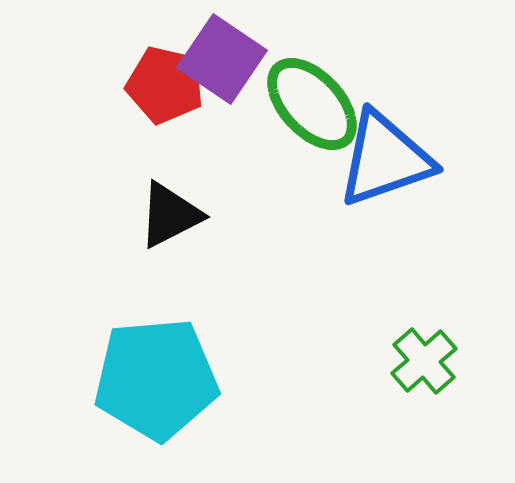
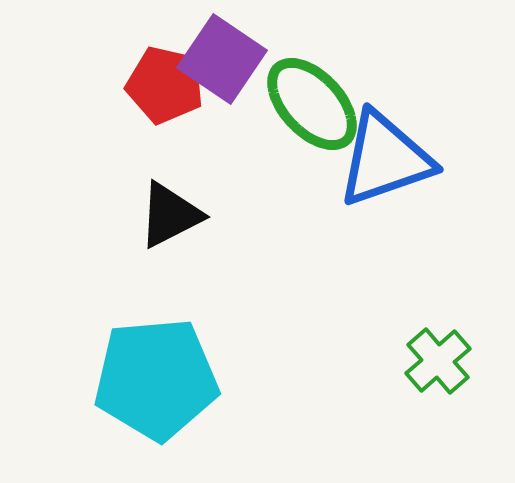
green cross: moved 14 px right
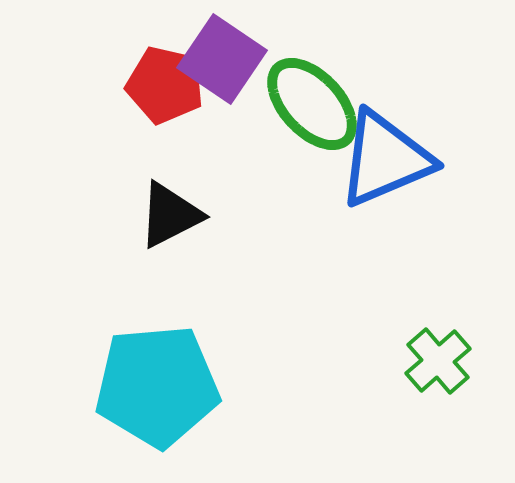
blue triangle: rotated 4 degrees counterclockwise
cyan pentagon: moved 1 px right, 7 px down
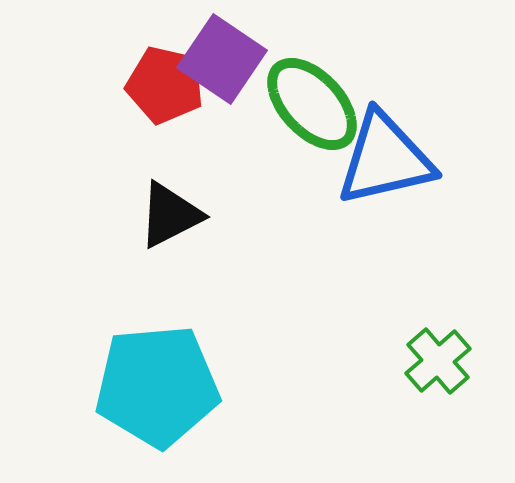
blue triangle: rotated 10 degrees clockwise
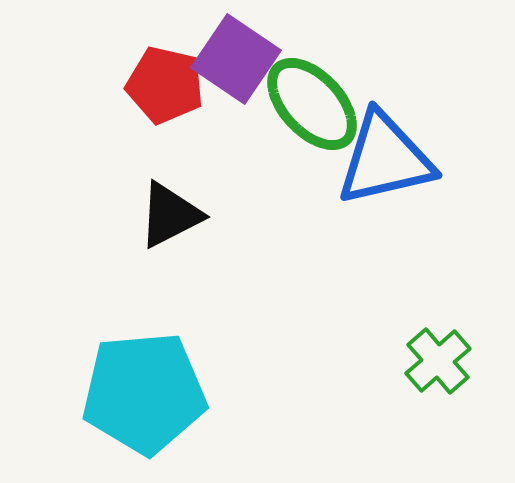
purple square: moved 14 px right
cyan pentagon: moved 13 px left, 7 px down
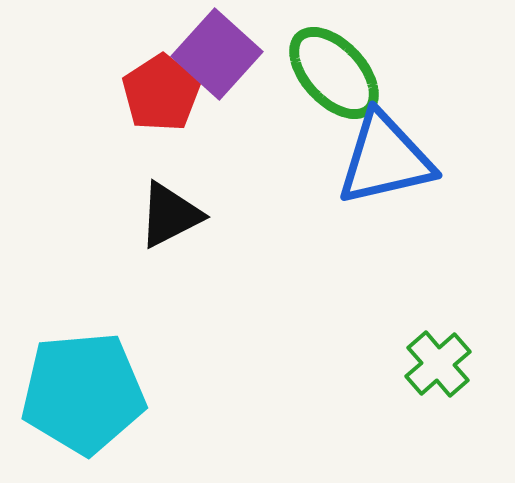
purple square: moved 19 px left, 5 px up; rotated 8 degrees clockwise
red pentagon: moved 4 px left, 8 px down; rotated 26 degrees clockwise
green ellipse: moved 22 px right, 31 px up
green cross: moved 3 px down
cyan pentagon: moved 61 px left
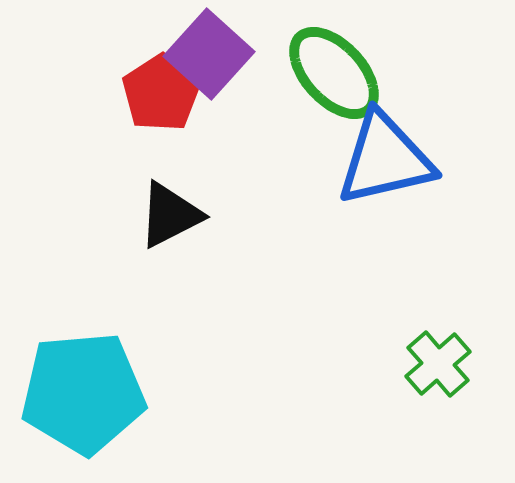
purple square: moved 8 px left
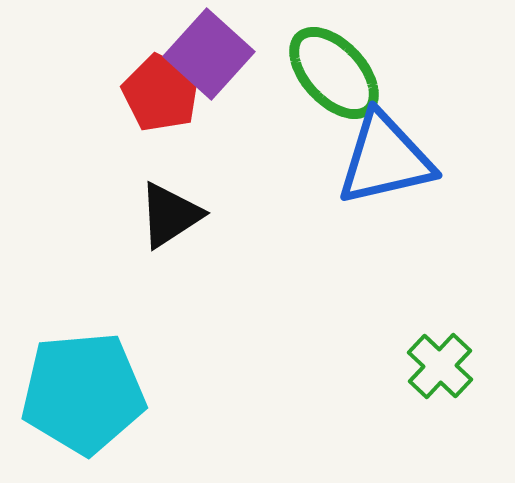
red pentagon: rotated 12 degrees counterclockwise
black triangle: rotated 6 degrees counterclockwise
green cross: moved 2 px right, 2 px down; rotated 6 degrees counterclockwise
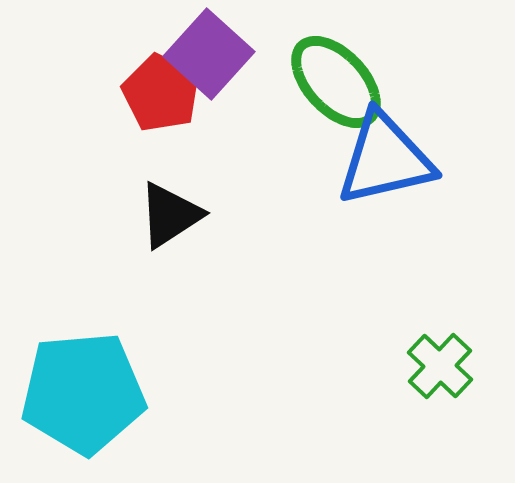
green ellipse: moved 2 px right, 9 px down
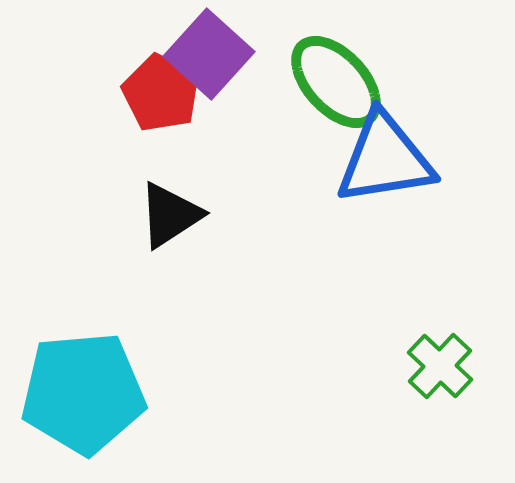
blue triangle: rotated 4 degrees clockwise
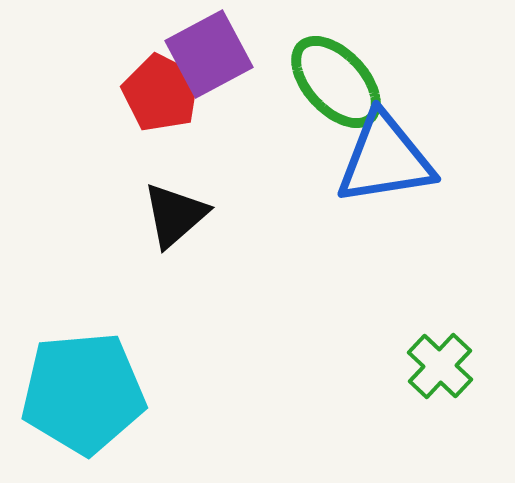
purple square: rotated 20 degrees clockwise
black triangle: moved 5 px right; rotated 8 degrees counterclockwise
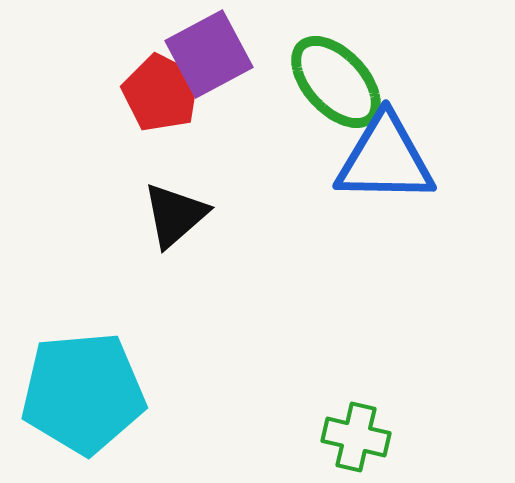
blue triangle: rotated 10 degrees clockwise
green cross: moved 84 px left, 71 px down; rotated 30 degrees counterclockwise
